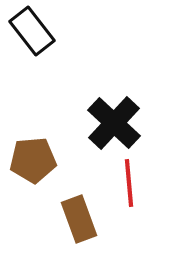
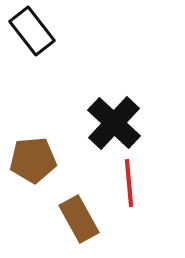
brown rectangle: rotated 9 degrees counterclockwise
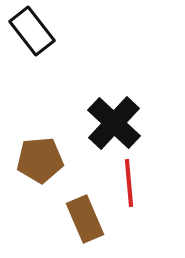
brown pentagon: moved 7 px right
brown rectangle: moved 6 px right; rotated 6 degrees clockwise
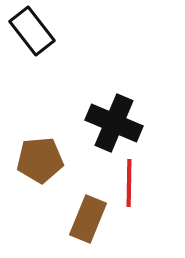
black cross: rotated 20 degrees counterclockwise
red line: rotated 6 degrees clockwise
brown rectangle: moved 3 px right; rotated 45 degrees clockwise
